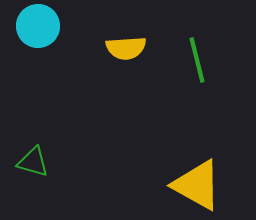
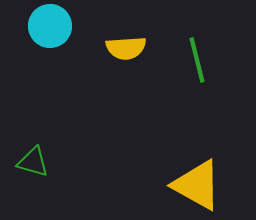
cyan circle: moved 12 px right
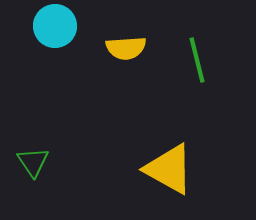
cyan circle: moved 5 px right
green triangle: rotated 40 degrees clockwise
yellow triangle: moved 28 px left, 16 px up
